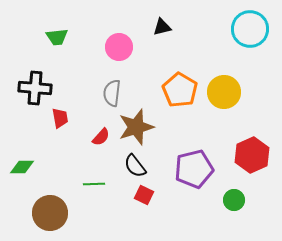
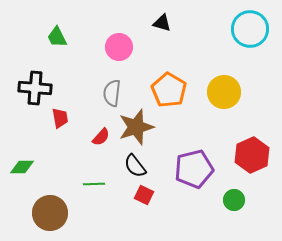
black triangle: moved 4 px up; rotated 30 degrees clockwise
green trapezoid: rotated 70 degrees clockwise
orange pentagon: moved 11 px left
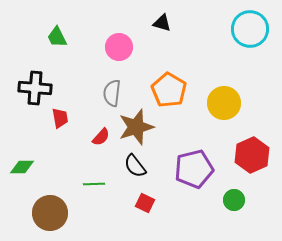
yellow circle: moved 11 px down
red square: moved 1 px right, 8 px down
